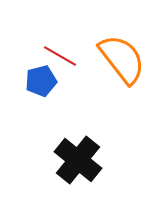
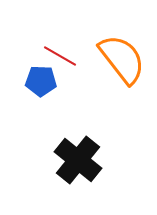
blue pentagon: rotated 16 degrees clockwise
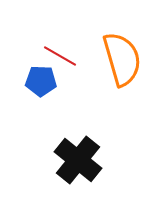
orange semicircle: rotated 22 degrees clockwise
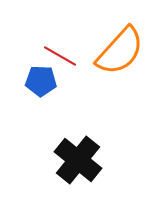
orange semicircle: moved 2 px left, 8 px up; rotated 58 degrees clockwise
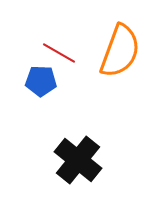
orange semicircle: rotated 22 degrees counterclockwise
red line: moved 1 px left, 3 px up
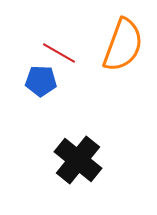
orange semicircle: moved 3 px right, 6 px up
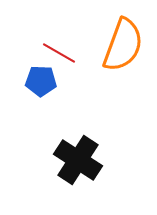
black cross: rotated 6 degrees counterclockwise
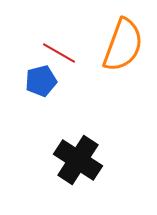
blue pentagon: rotated 16 degrees counterclockwise
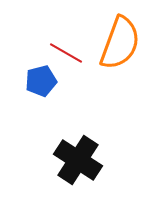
orange semicircle: moved 3 px left, 2 px up
red line: moved 7 px right
